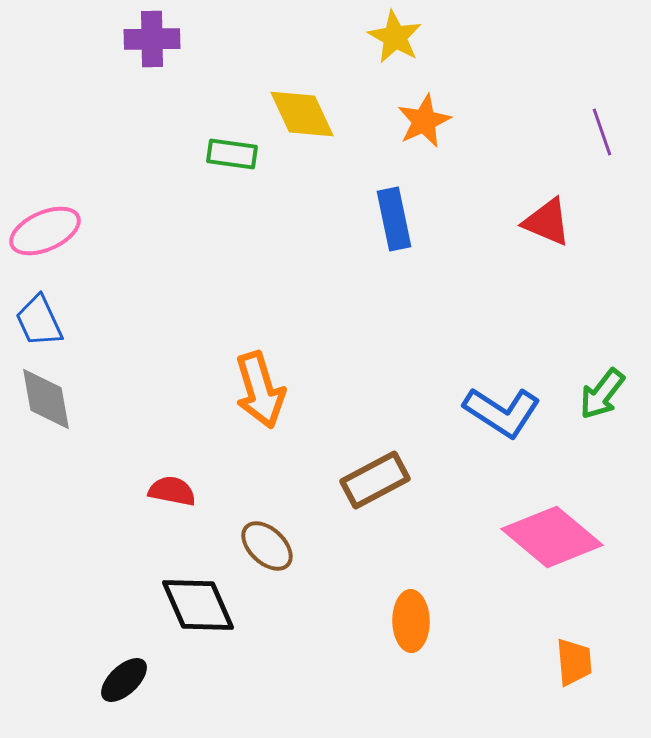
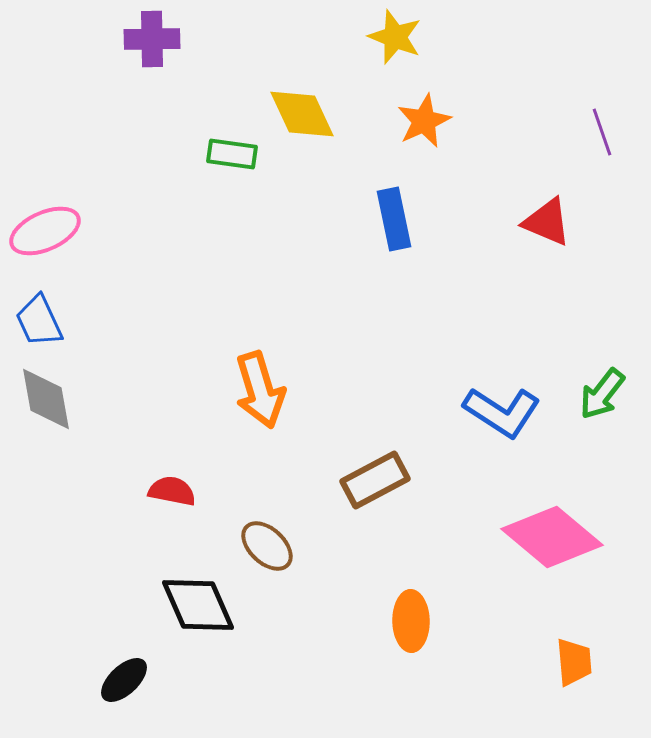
yellow star: rotated 8 degrees counterclockwise
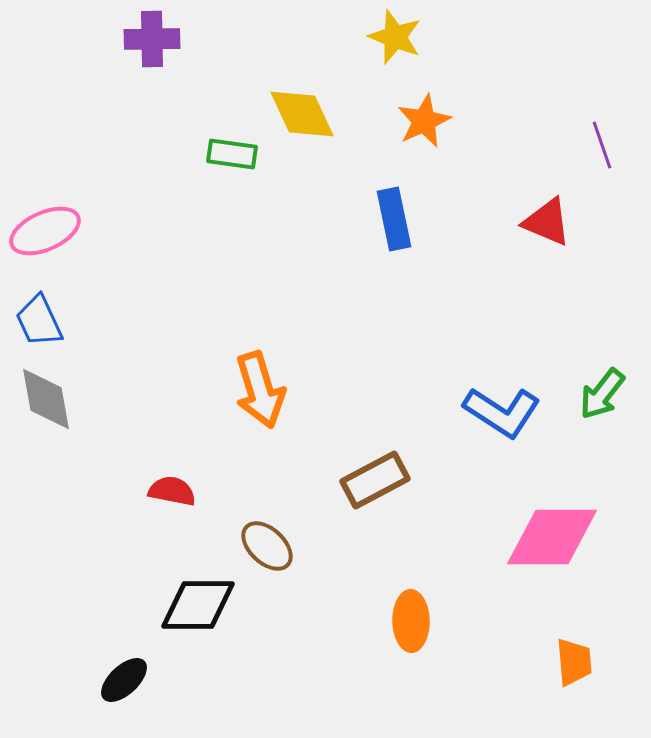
purple line: moved 13 px down
pink diamond: rotated 40 degrees counterclockwise
black diamond: rotated 66 degrees counterclockwise
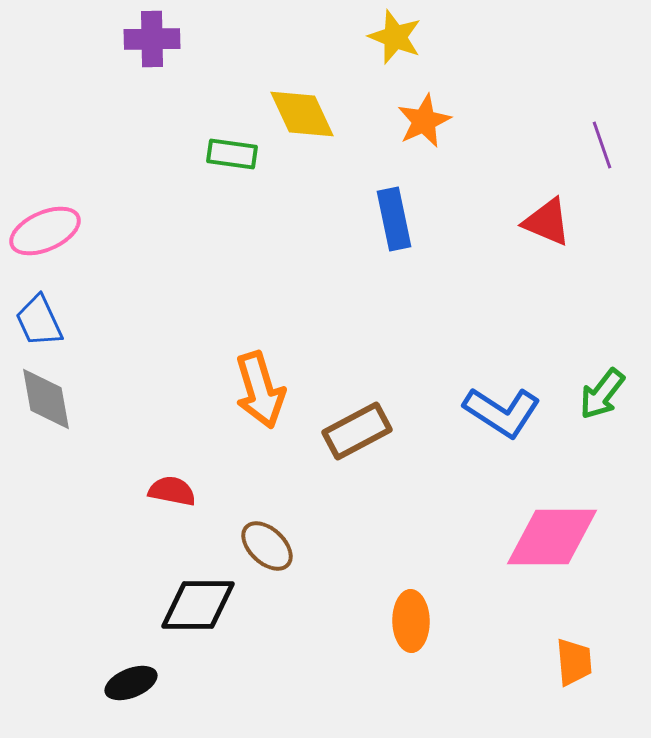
brown rectangle: moved 18 px left, 49 px up
black ellipse: moved 7 px right, 3 px down; rotated 21 degrees clockwise
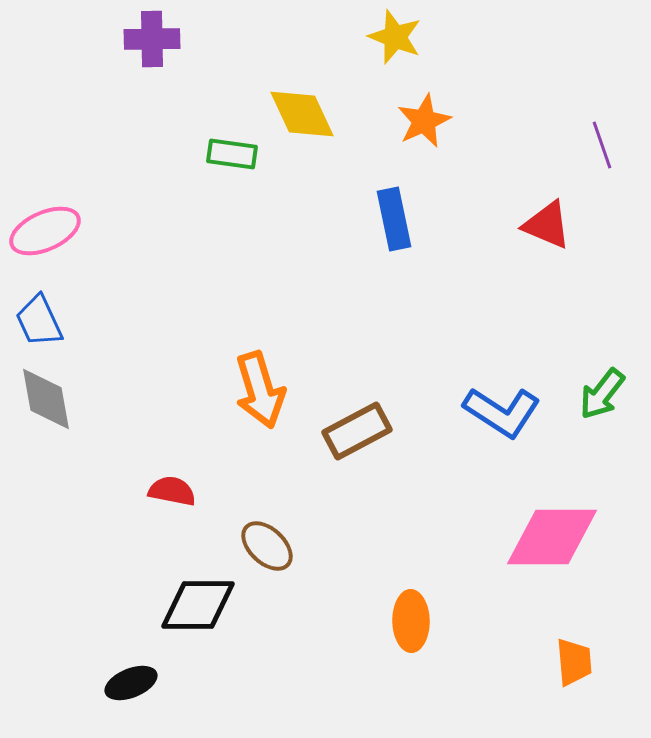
red triangle: moved 3 px down
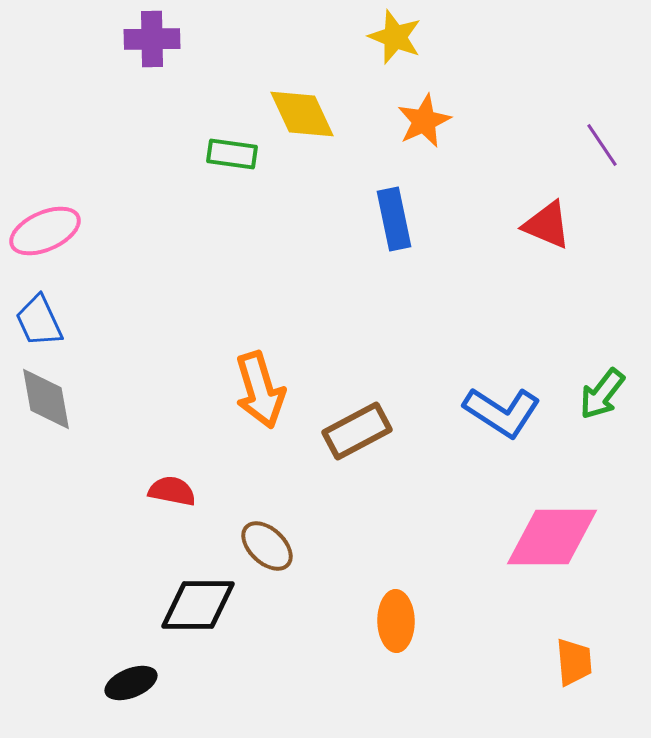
purple line: rotated 15 degrees counterclockwise
orange ellipse: moved 15 px left
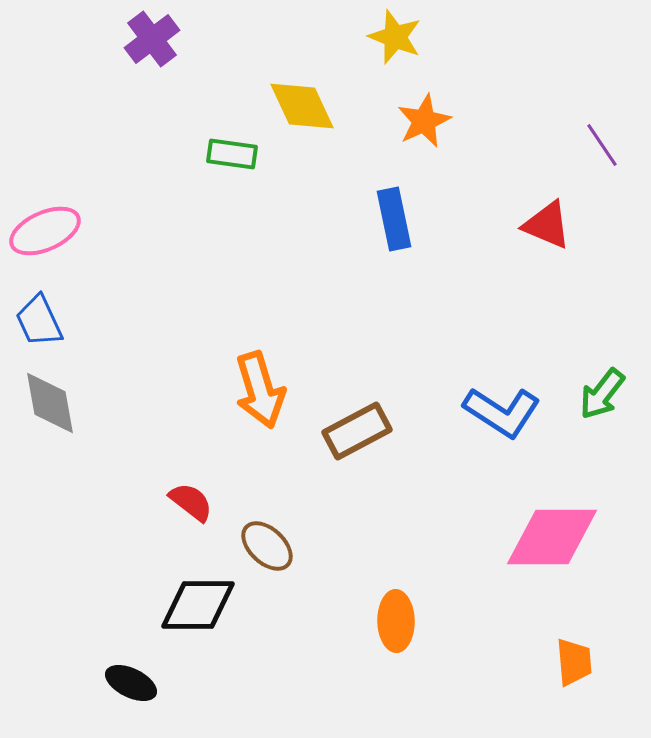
purple cross: rotated 36 degrees counterclockwise
yellow diamond: moved 8 px up
gray diamond: moved 4 px right, 4 px down
red semicircle: moved 19 px right, 11 px down; rotated 27 degrees clockwise
black ellipse: rotated 48 degrees clockwise
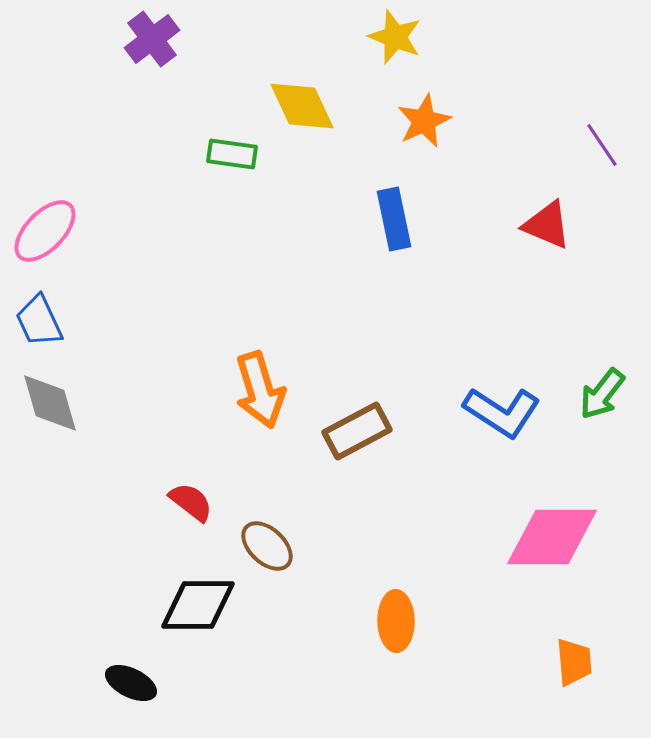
pink ellipse: rotated 22 degrees counterclockwise
gray diamond: rotated 6 degrees counterclockwise
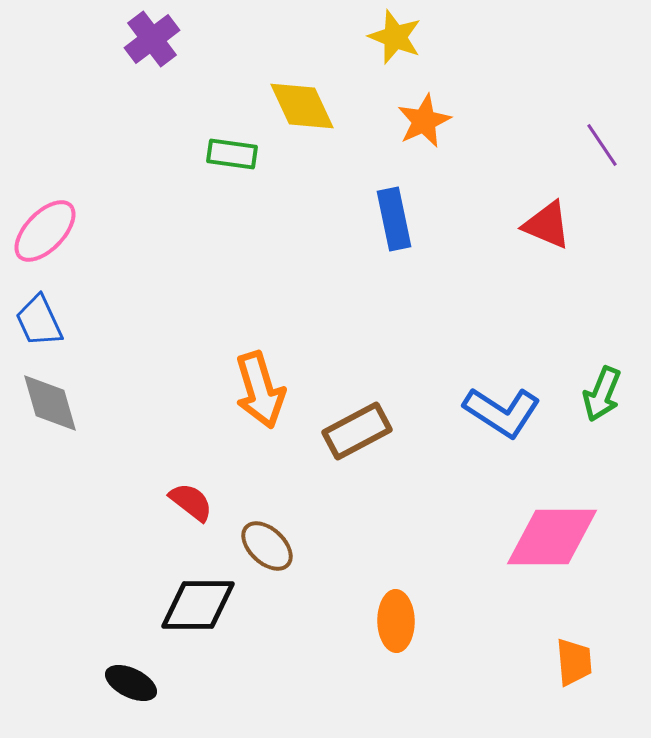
green arrow: rotated 16 degrees counterclockwise
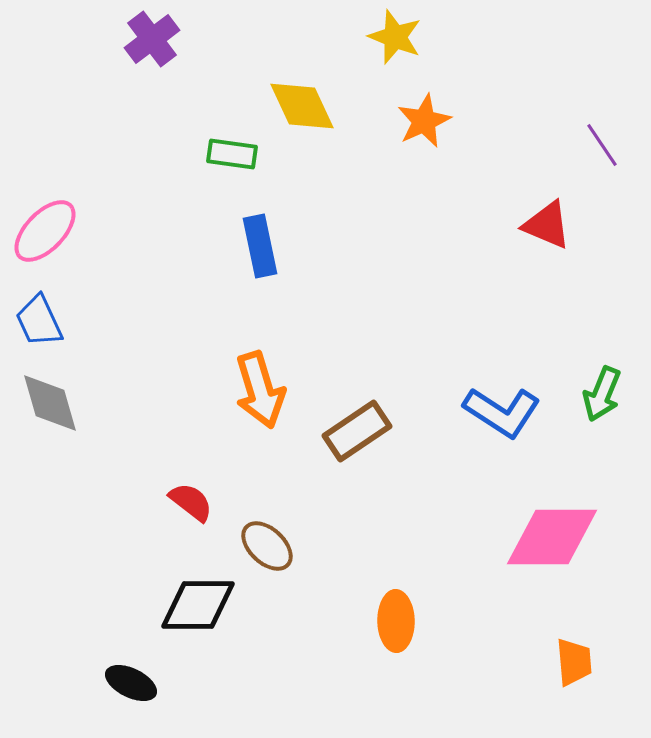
blue rectangle: moved 134 px left, 27 px down
brown rectangle: rotated 6 degrees counterclockwise
